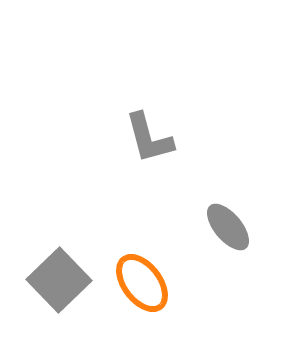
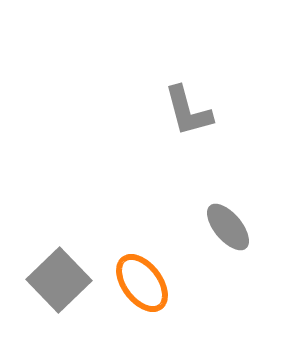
gray L-shape: moved 39 px right, 27 px up
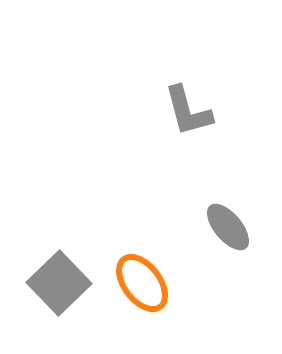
gray square: moved 3 px down
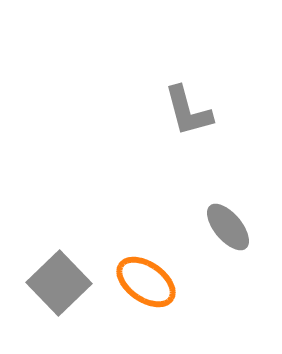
orange ellipse: moved 4 px right, 1 px up; rotated 18 degrees counterclockwise
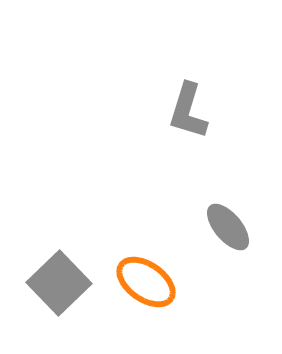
gray L-shape: rotated 32 degrees clockwise
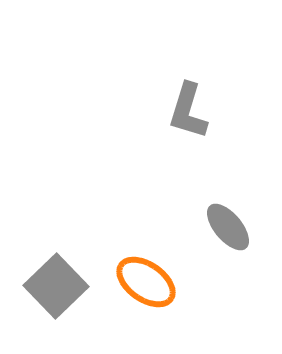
gray square: moved 3 px left, 3 px down
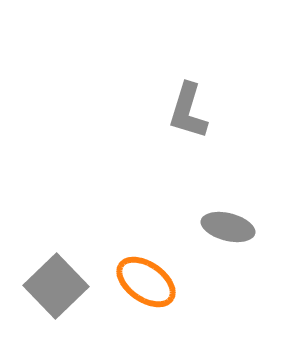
gray ellipse: rotated 36 degrees counterclockwise
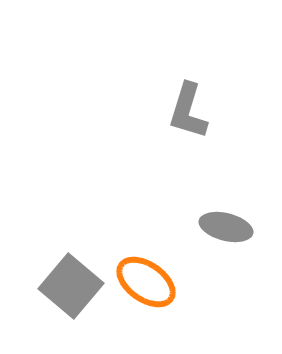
gray ellipse: moved 2 px left
gray square: moved 15 px right; rotated 6 degrees counterclockwise
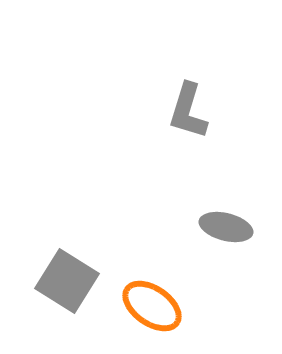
orange ellipse: moved 6 px right, 24 px down
gray square: moved 4 px left, 5 px up; rotated 8 degrees counterclockwise
